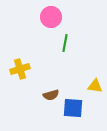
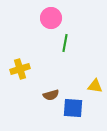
pink circle: moved 1 px down
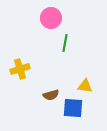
yellow triangle: moved 10 px left
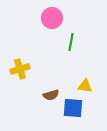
pink circle: moved 1 px right
green line: moved 6 px right, 1 px up
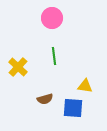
green line: moved 17 px left, 14 px down; rotated 18 degrees counterclockwise
yellow cross: moved 2 px left, 2 px up; rotated 30 degrees counterclockwise
brown semicircle: moved 6 px left, 4 px down
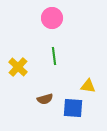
yellow triangle: moved 3 px right
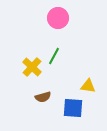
pink circle: moved 6 px right
green line: rotated 36 degrees clockwise
yellow cross: moved 14 px right
brown semicircle: moved 2 px left, 2 px up
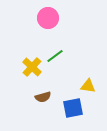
pink circle: moved 10 px left
green line: moved 1 px right; rotated 24 degrees clockwise
blue square: rotated 15 degrees counterclockwise
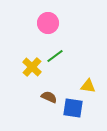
pink circle: moved 5 px down
brown semicircle: moved 6 px right; rotated 140 degrees counterclockwise
blue square: rotated 20 degrees clockwise
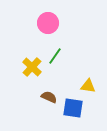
green line: rotated 18 degrees counterclockwise
